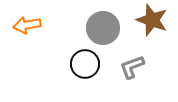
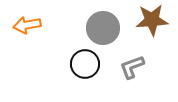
brown star: rotated 24 degrees counterclockwise
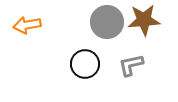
brown star: moved 8 px left
gray circle: moved 4 px right, 6 px up
gray L-shape: moved 1 px left, 2 px up; rotated 8 degrees clockwise
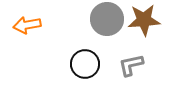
gray circle: moved 3 px up
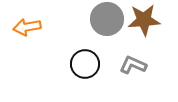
orange arrow: moved 2 px down
gray L-shape: moved 2 px right; rotated 36 degrees clockwise
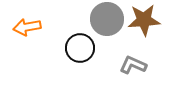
black circle: moved 5 px left, 16 px up
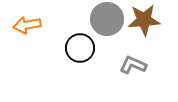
orange arrow: moved 2 px up
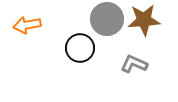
gray L-shape: moved 1 px right, 1 px up
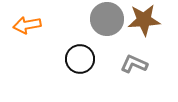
black circle: moved 11 px down
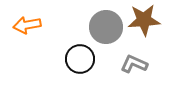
gray circle: moved 1 px left, 8 px down
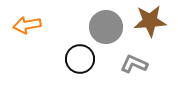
brown star: moved 6 px right, 1 px down
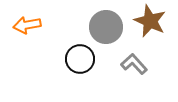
brown star: rotated 28 degrees clockwise
gray L-shape: rotated 24 degrees clockwise
